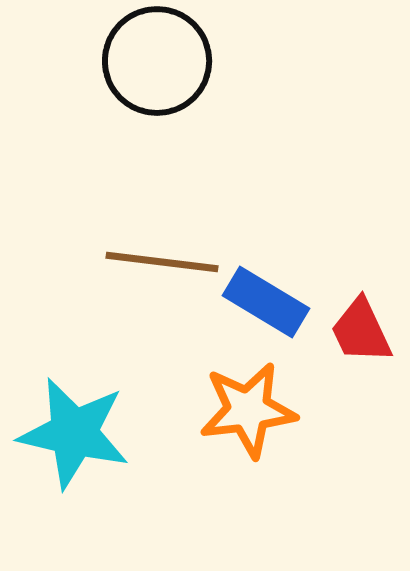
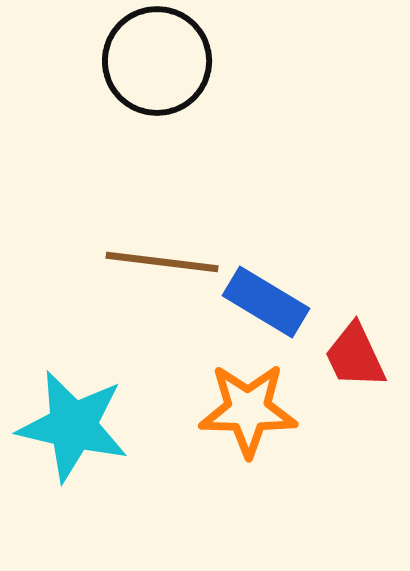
red trapezoid: moved 6 px left, 25 px down
orange star: rotated 8 degrees clockwise
cyan star: moved 1 px left, 7 px up
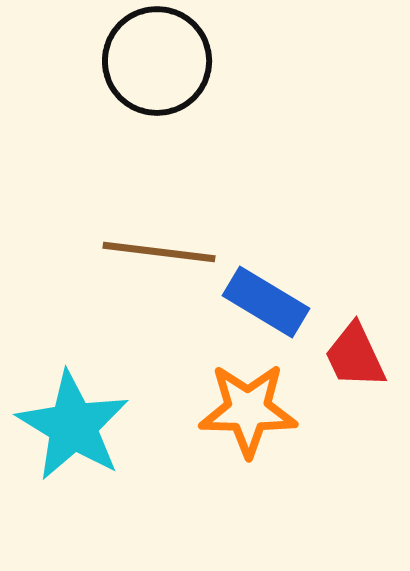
brown line: moved 3 px left, 10 px up
cyan star: rotated 18 degrees clockwise
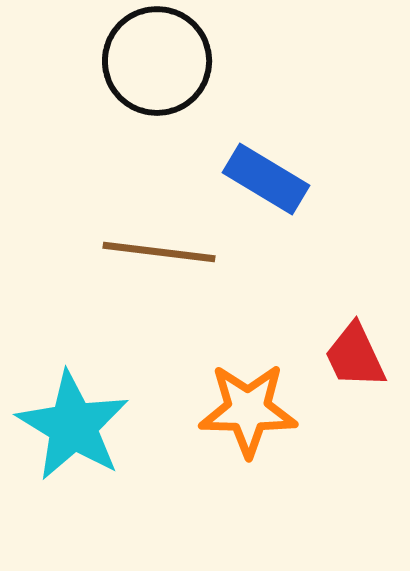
blue rectangle: moved 123 px up
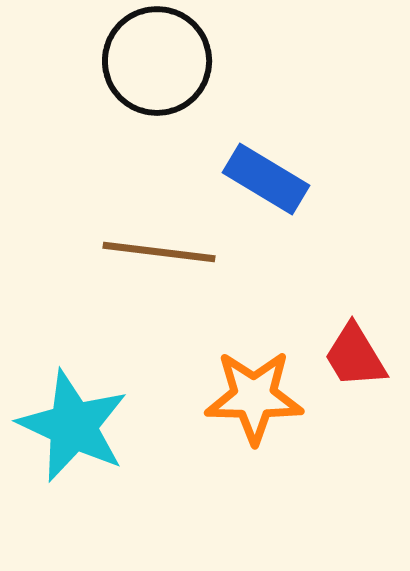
red trapezoid: rotated 6 degrees counterclockwise
orange star: moved 6 px right, 13 px up
cyan star: rotated 6 degrees counterclockwise
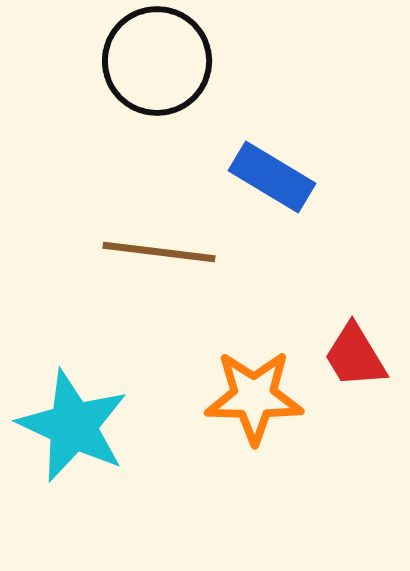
blue rectangle: moved 6 px right, 2 px up
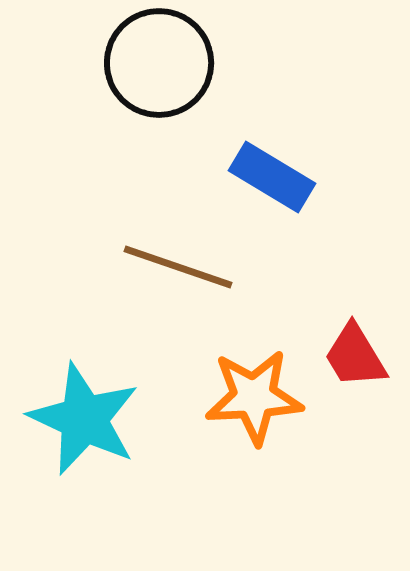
black circle: moved 2 px right, 2 px down
brown line: moved 19 px right, 15 px down; rotated 12 degrees clockwise
orange star: rotated 4 degrees counterclockwise
cyan star: moved 11 px right, 7 px up
